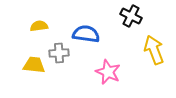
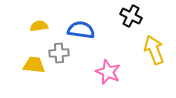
blue semicircle: moved 5 px left, 4 px up
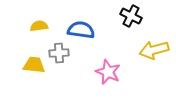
yellow arrow: rotated 84 degrees counterclockwise
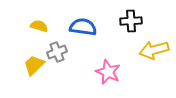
black cross: moved 5 px down; rotated 30 degrees counterclockwise
yellow semicircle: rotated 24 degrees clockwise
blue semicircle: moved 2 px right, 3 px up
gray cross: moved 2 px left, 1 px up; rotated 18 degrees counterclockwise
yellow trapezoid: rotated 50 degrees counterclockwise
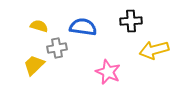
gray cross: moved 4 px up; rotated 12 degrees clockwise
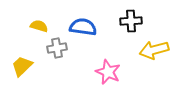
yellow trapezoid: moved 12 px left, 1 px down
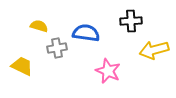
blue semicircle: moved 3 px right, 6 px down
yellow trapezoid: rotated 70 degrees clockwise
pink star: moved 1 px up
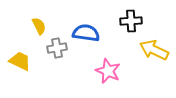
yellow semicircle: rotated 48 degrees clockwise
yellow arrow: rotated 40 degrees clockwise
yellow trapezoid: moved 2 px left, 5 px up
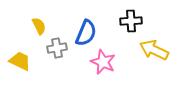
blue semicircle: rotated 104 degrees clockwise
pink star: moved 5 px left, 9 px up
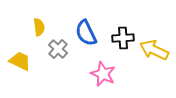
black cross: moved 8 px left, 17 px down
yellow semicircle: moved 1 px down; rotated 18 degrees clockwise
blue semicircle: rotated 132 degrees clockwise
gray cross: moved 1 px right, 1 px down; rotated 36 degrees counterclockwise
pink star: moved 12 px down
